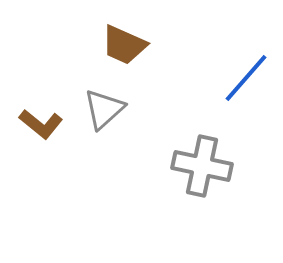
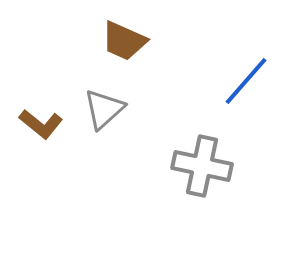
brown trapezoid: moved 4 px up
blue line: moved 3 px down
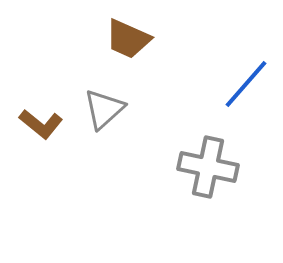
brown trapezoid: moved 4 px right, 2 px up
blue line: moved 3 px down
gray cross: moved 6 px right, 1 px down
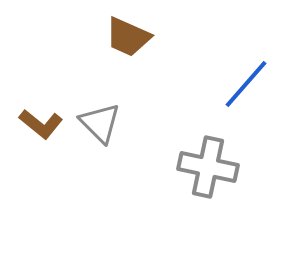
brown trapezoid: moved 2 px up
gray triangle: moved 4 px left, 14 px down; rotated 33 degrees counterclockwise
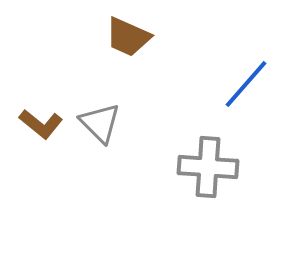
gray cross: rotated 8 degrees counterclockwise
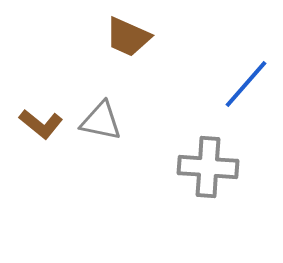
gray triangle: moved 1 px right, 2 px up; rotated 33 degrees counterclockwise
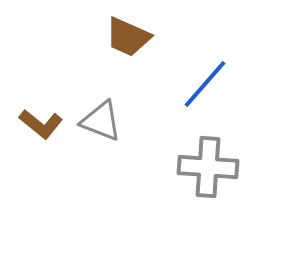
blue line: moved 41 px left
gray triangle: rotated 9 degrees clockwise
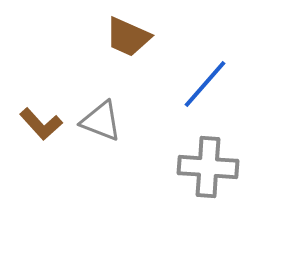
brown L-shape: rotated 9 degrees clockwise
